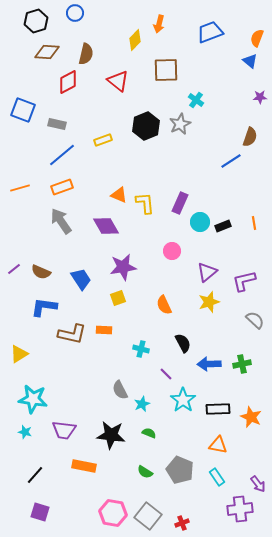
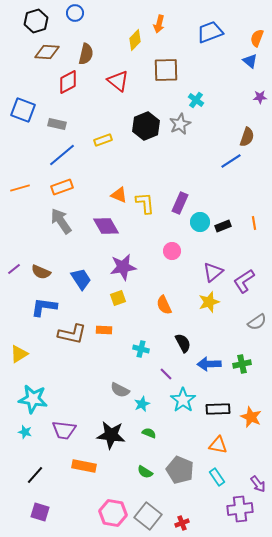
brown semicircle at (250, 137): moved 3 px left
purple triangle at (207, 272): moved 6 px right
purple L-shape at (244, 281): rotated 20 degrees counterclockwise
gray semicircle at (255, 320): moved 2 px right, 2 px down; rotated 102 degrees clockwise
gray semicircle at (120, 390): rotated 36 degrees counterclockwise
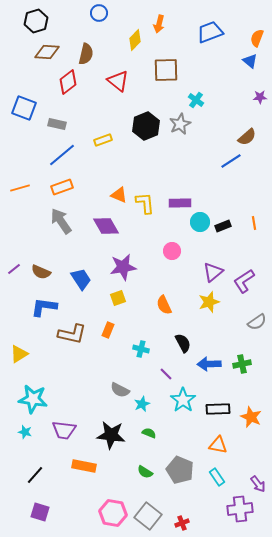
blue circle at (75, 13): moved 24 px right
red diamond at (68, 82): rotated 10 degrees counterclockwise
blue square at (23, 110): moved 1 px right, 2 px up
brown semicircle at (247, 137): rotated 30 degrees clockwise
purple rectangle at (180, 203): rotated 65 degrees clockwise
orange rectangle at (104, 330): moved 4 px right; rotated 70 degrees counterclockwise
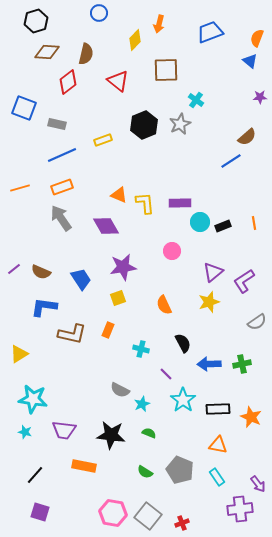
black hexagon at (146, 126): moved 2 px left, 1 px up
blue line at (62, 155): rotated 16 degrees clockwise
gray arrow at (61, 221): moved 3 px up
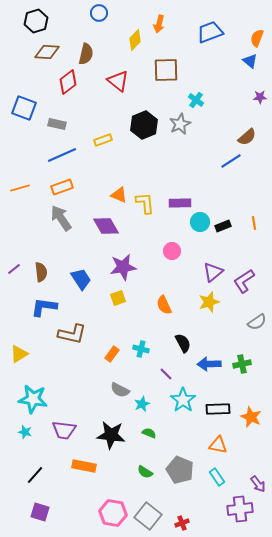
brown semicircle at (41, 272): rotated 120 degrees counterclockwise
orange rectangle at (108, 330): moved 4 px right, 24 px down; rotated 14 degrees clockwise
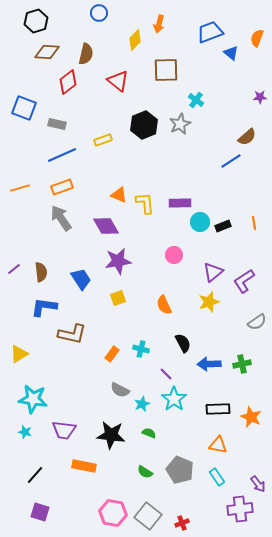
blue triangle at (250, 61): moved 19 px left, 8 px up
pink circle at (172, 251): moved 2 px right, 4 px down
purple star at (123, 267): moved 5 px left, 6 px up
cyan star at (183, 400): moved 9 px left, 1 px up
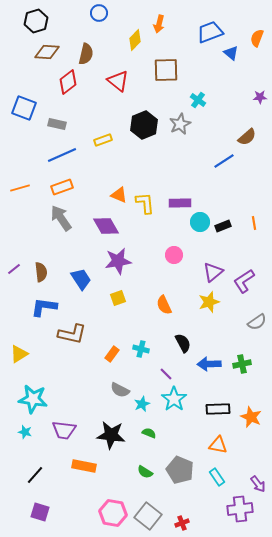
cyan cross at (196, 100): moved 2 px right
blue line at (231, 161): moved 7 px left
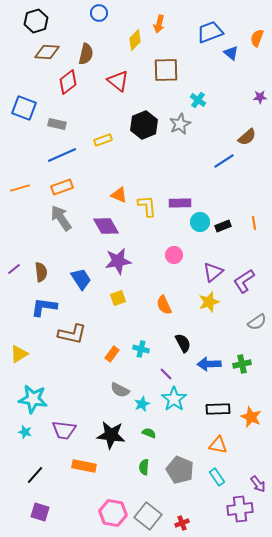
yellow L-shape at (145, 203): moved 2 px right, 3 px down
green semicircle at (145, 472): moved 1 px left, 5 px up; rotated 63 degrees clockwise
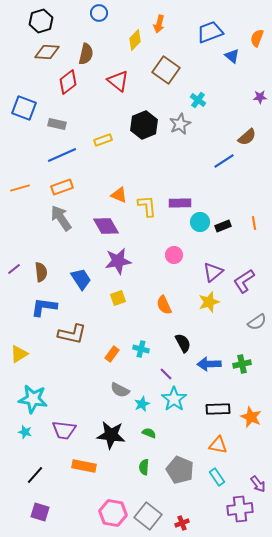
black hexagon at (36, 21): moved 5 px right
blue triangle at (231, 53): moved 1 px right, 3 px down
brown square at (166, 70): rotated 36 degrees clockwise
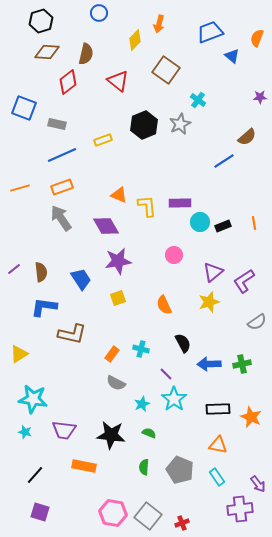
gray semicircle at (120, 390): moved 4 px left, 7 px up
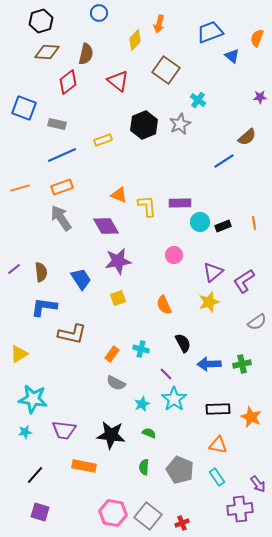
cyan star at (25, 432): rotated 24 degrees counterclockwise
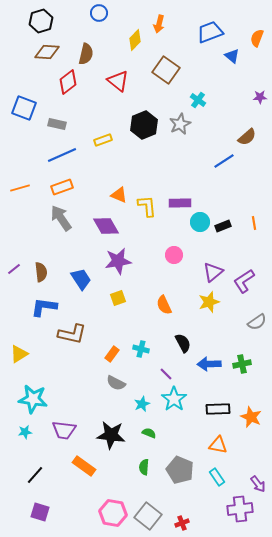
orange rectangle at (84, 466): rotated 25 degrees clockwise
